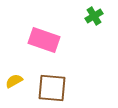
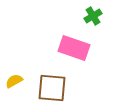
green cross: moved 1 px left
pink rectangle: moved 30 px right, 8 px down
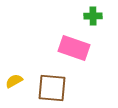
green cross: rotated 30 degrees clockwise
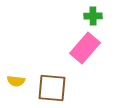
pink rectangle: moved 11 px right; rotated 68 degrees counterclockwise
yellow semicircle: moved 2 px right; rotated 144 degrees counterclockwise
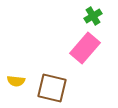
green cross: rotated 30 degrees counterclockwise
brown square: rotated 8 degrees clockwise
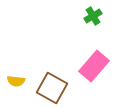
pink rectangle: moved 9 px right, 18 px down
brown square: rotated 16 degrees clockwise
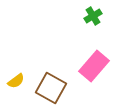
yellow semicircle: rotated 42 degrees counterclockwise
brown square: moved 1 px left
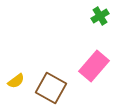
green cross: moved 7 px right
